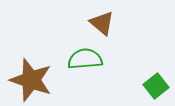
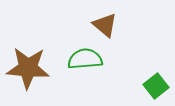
brown triangle: moved 3 px right, 2 px down
brown star: moved 3 px left, 12 px up; rotated 15 degrees counterclockwise
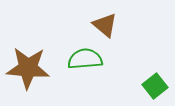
green square: moved 1 px left
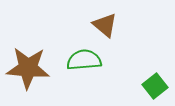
green semicircle: moved 1 px left, 1 px down
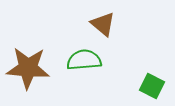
brown triangle: moved 2 px left, 1 px up
green square: moved 3 px left; rotated 25 degrees counterclockwise
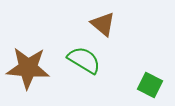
green semicircle: rotated 36 degrees clockwise
green square: moved 2 px left, 1 px up
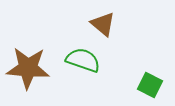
green semicircle: moved 1 px left; rotated 12 degrees counterclockwise
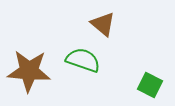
brown star: moved 1 px right, 3 px down
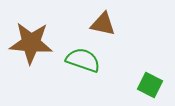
brown triangle: rotated 28 degrees counterclockwise
brown star: moved 2 px right, 28 px up
